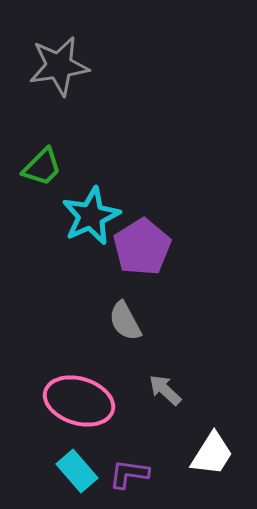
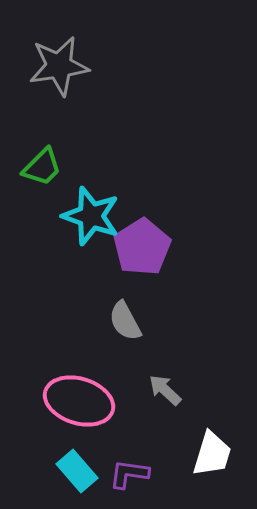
cyan star: rotated 28 degrees counterclockwise
white trapezoid: rotated 15 degrees counterclockwise
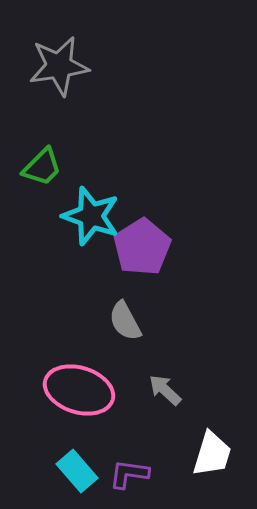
pink ellipse: moved 11 px up
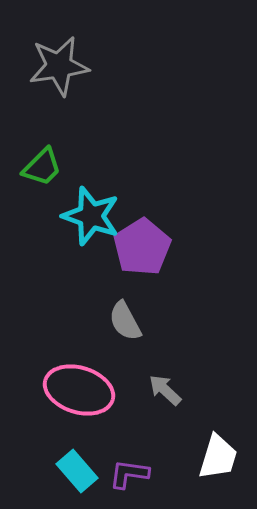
white trapezoid: moved 6 px right, 3 px down
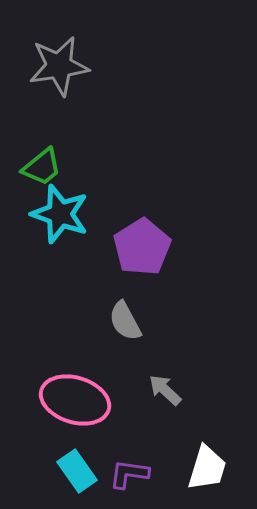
green trapezoid: rotated 6 degrees clockwise
cyan star: moved 31 px left, 2 px up
pink ellipse: moved 4 px left, 10 px down
white trapezoid: moved 11 px left, 11 px down
cyan rectangle: rotated 6 degrees clockwise
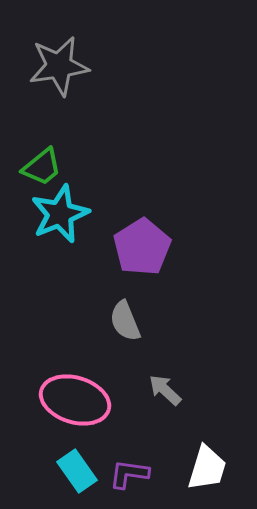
cyan star: rotated 30 degrees clockwise
gray semicircle: rotated 6 degrees clockwise
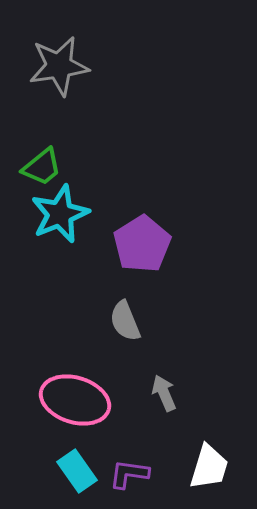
purple pentagon: moved 3 px up
gray arrow: moved 1 px left, 3 px down; rotated 24 degrees clockwise
white trapezoid: moved 2 px right, 1 px up
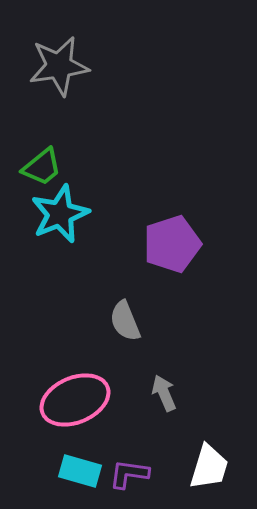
purple pentagon: moved 30 px right; rotated 14 degrees clockwise
pink ellipse: rotated 40 degrees counterclockwise
cyan rectangle: moved 3 px right; rotated 39 degrees counterclockwise
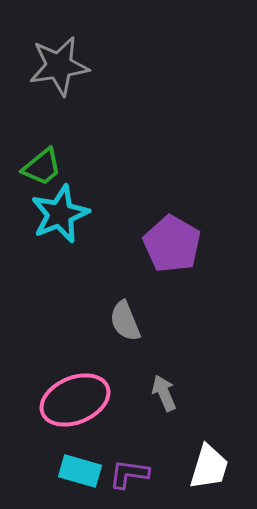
purple pentagon: rotated 24 degrees counterclockwise
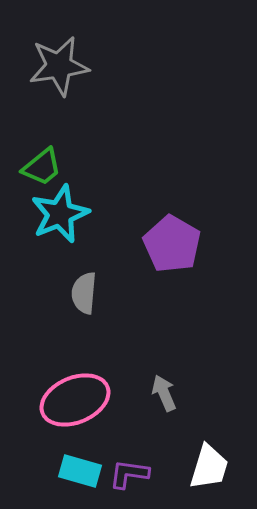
gray semicircle: moved 41 px left, 28 px up; rotated 27 degrees clockwise
